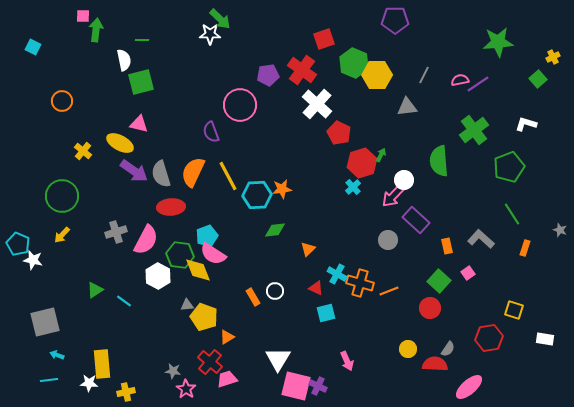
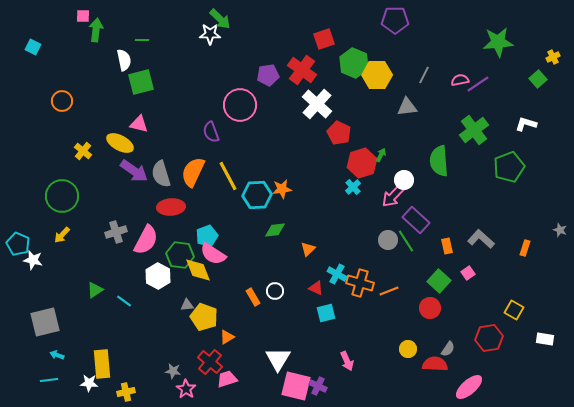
green line at (512, 214): moved 106 px left, 27 px down
yellow square at (514, 310): rotated 12 degrees clockwise
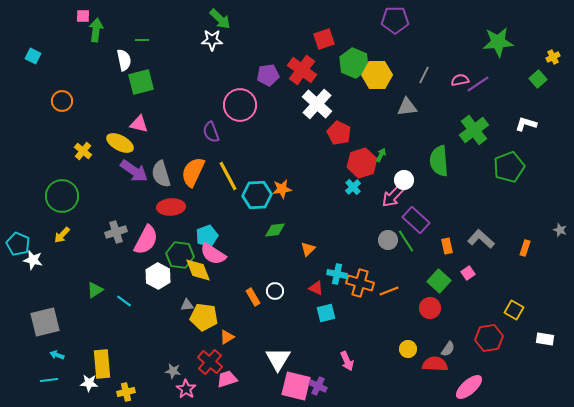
white star at (210, 34): moved 2 px right, 6 px down
cyan square at (33, 47): moved 9 px down
cyan cross at (337, 274): rotated 18 degrees counterclockwise
yellow pentagon at (204, 317): rotated 12 degrees counterclockwise
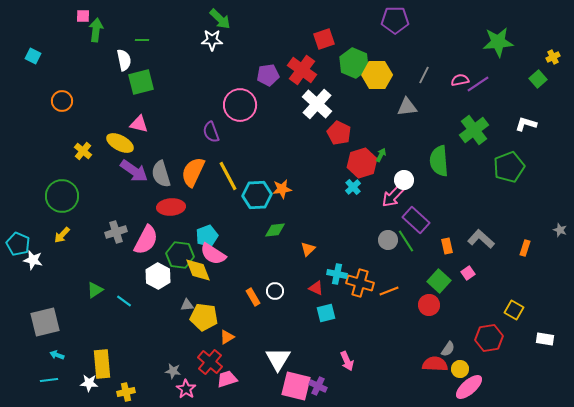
red circle at (430, 308): moved 1 px left, 3 px up
yellow circle at (408, 349): moved 52 px right, 20 px down
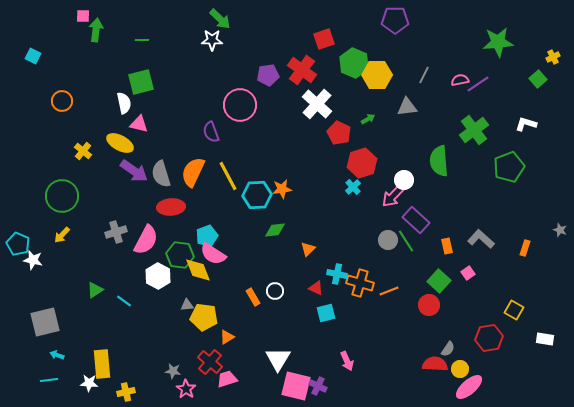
white semicircle at (124, 60): moved 43 px down
green arrow at (381, 155): moved 13 px left, 36 px up; rotated 32 degrees clockwise
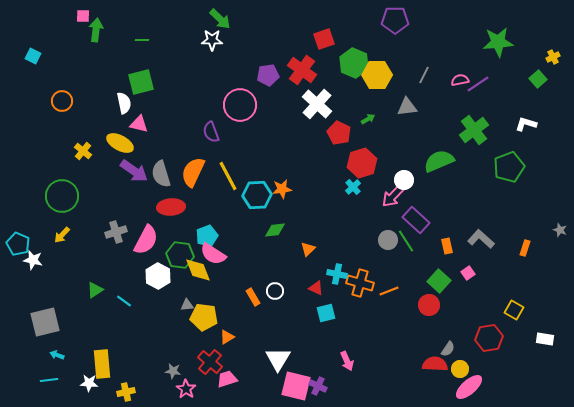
green semicircle at (439, 161): rotated 72 degrees clockwise
